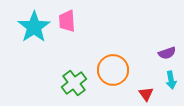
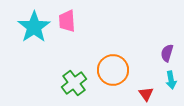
purple semicircle: rotated 126 degrees clockwise
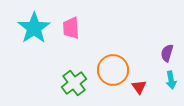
pink trapezoid: moved 4 px right, 7 px down
cyan star: moved 1 px down
red triangle: moved 7 px left, 7 px up
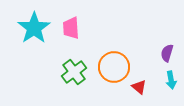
orange circle: moved 1 px right, 3 px up
green cross: moved 11 px up
red triangle: rotated 14 degrees counterclockwise
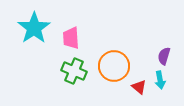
pink trapezoid: moved 10 px down
purple semicircle: moved 3 px left, 3 px down
orange circle: moved 1 px up
green cross: moved 1 px up; rotated 30 degrees counterclockwise
cyan arrow: moved 11 px left
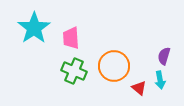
red triangle: moved 1 px down
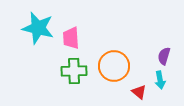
cyan star: moved 4 px right; rotated 24 degrees counterclockwise
green cross: rotated 25 degrees counterclockwise
red triangle: moved 4 px down
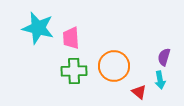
purple semicircle: moved 1 px down
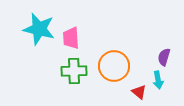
cyan star: moved 1 px right, 1 px down
cyan arrow: moved 2 px left
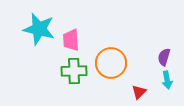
pink trapezoid: moved 2 px down
orange circle: moved 3 px left, 3 px up
cyan arrow: moved 9 px right
red triangle: rotated 35 degrees clockwise
